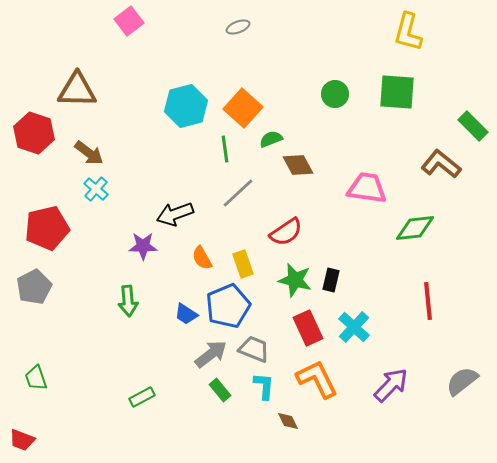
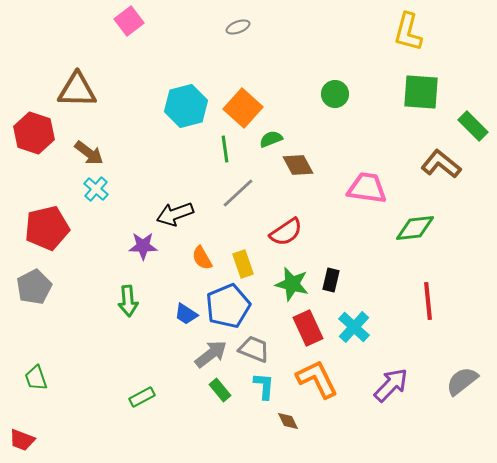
green square at (397, 92): moved 24 px right
green star at (295, 280): moved 3 px left, 4 px down
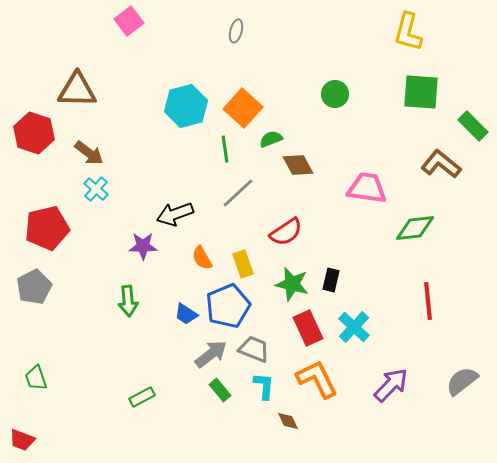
gray ellipse at (238, 27): moved 2 px left, 4 px down; rotated 55 degrees counterclockwise
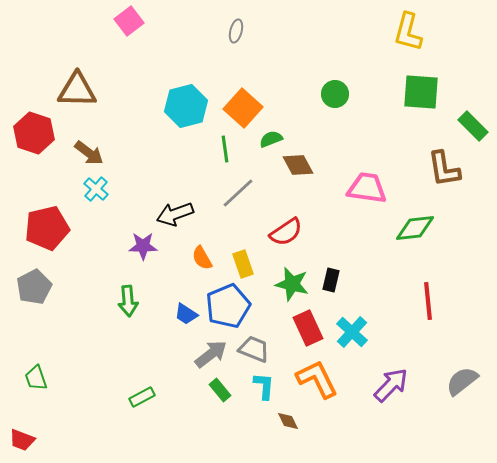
brown L-shape at (441, 164): moved 3 px right, 5 px down; rotated 138 degrees counterclockwise
cyan cross at (354, 327): moved 2 px left, 5 px down
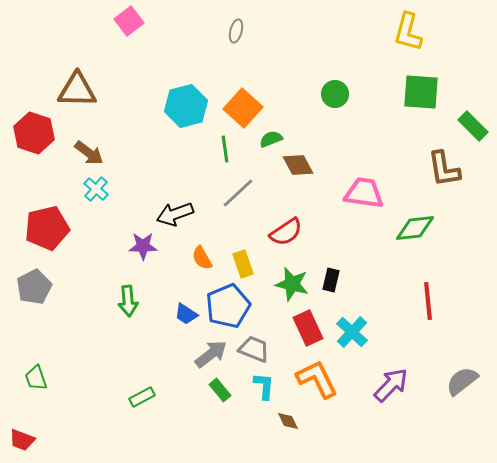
pink trapezoid at (367, 188): moved 3 px left, 5 px down
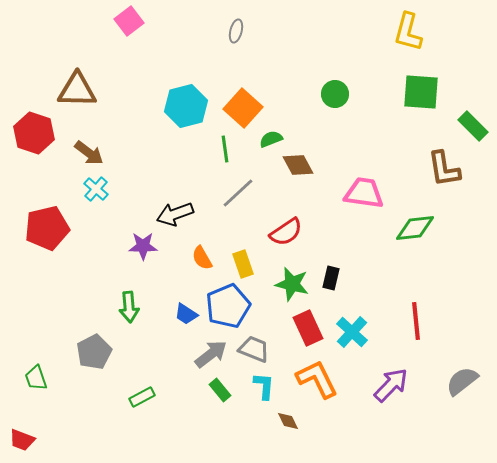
black rectangle at (331, 280): moved 2 px up
gray pentagon at (34, 287): moved 60 px right, 65 px down
green arrow at (128, 301): moved 1 px right, 6 px down
red line at (428, 301): moved 12 px left, 20 px down
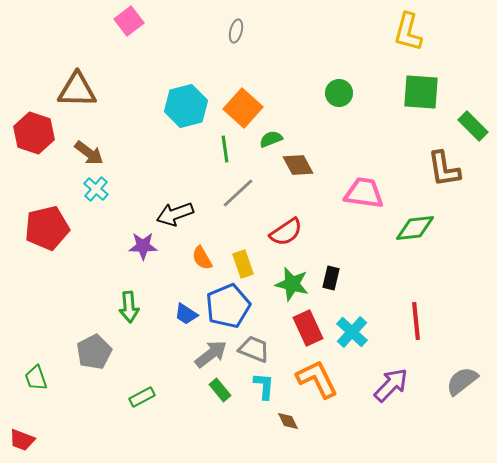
green circle at (335, 94): moved 4 px right, 1 px up
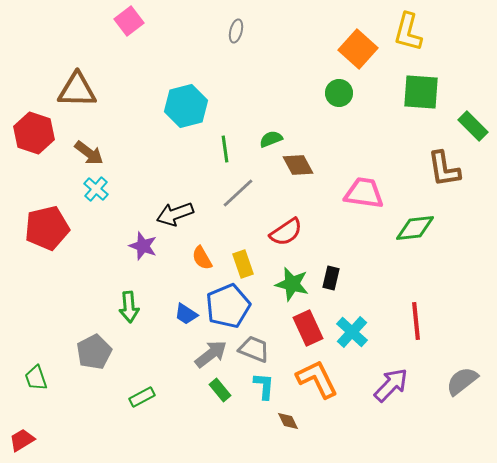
orange square at (243, 108): moved 115 px right, 59 px up
purple star at (143, 246): rotated 20 degrees clockwise
red trapezoid at (22, 440): rotated 128 degrees clockwise
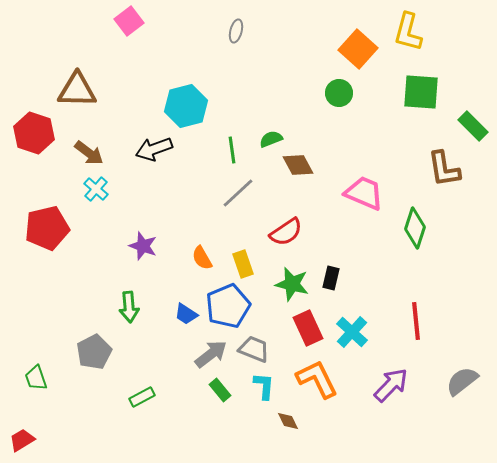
green line at (225, 149): moved 7 px right, 1 px down
pink trapezoid at (364, 193): rotated 15 degrees clockwise
black arrow at (175, 214): moved 21 px left, 65 px up
green diamond at (415, 228): rotated 66 degrees counterclockwise
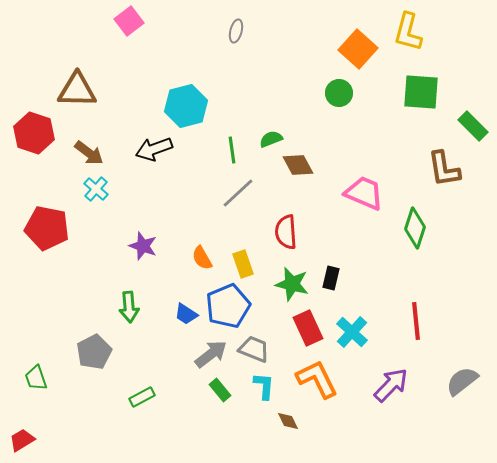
red pentagon at (47, 228): rotated 24 degrees clockwise
red semicircle at (286, 232): rotated 120 degrees clockwise
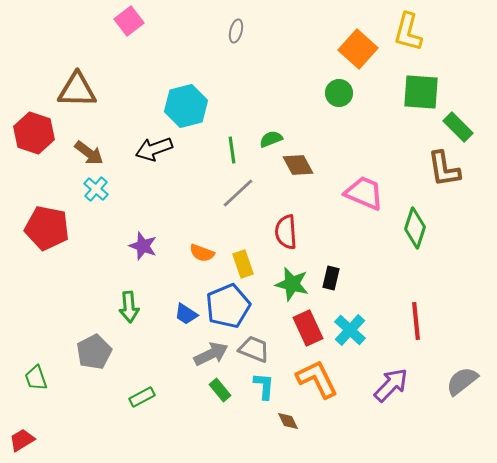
green rectangle at (473, 126): moved 15 px left, 1 px down
orange semicircle at (202, 258): moved 5 px up; rotated 40 degrees counterclockwise
cyan cross at (352, 332): moved 2 px left, 2 px up
gray arrow at (211, 354): rotated 12 degrees clockwise
